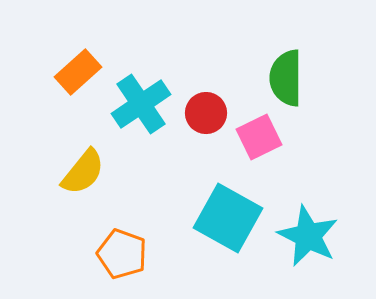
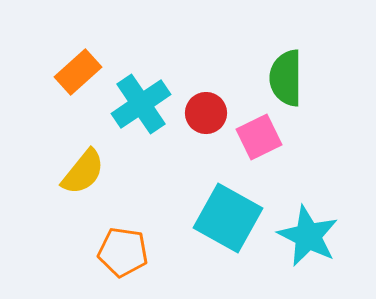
orange pentagon: moved 1 px right, 2 px up; rotated 12 degrees counterclockwise
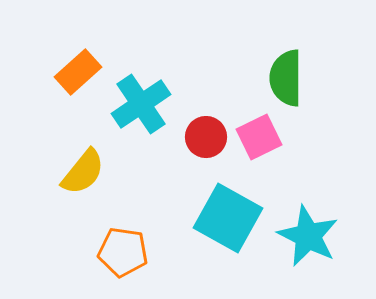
red circle: moved 24 px down
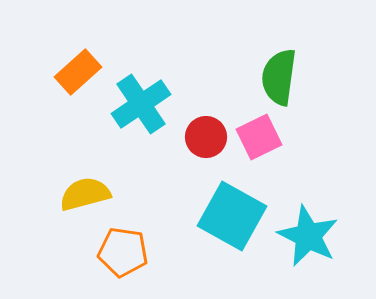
green semicircle: moved 7 px left, 1 px up; rotated 8 degrees clockwise
yellow semicircle: moved 2 px right, 22 px down; rotated 144 degrees counterclockwise
cyan square: moved 4 px right, 2 px up
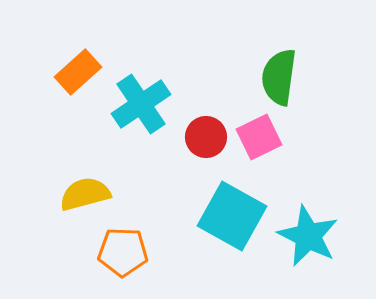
orange pentagon: rotated 6 degrees counterclockwise
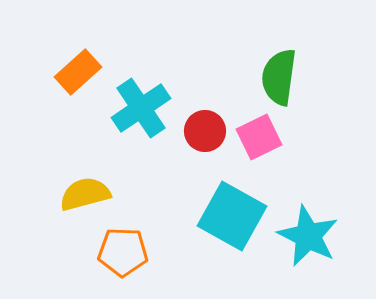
cyan cross: moved 4 px down
red circle: moved 1 px left, 6 px up
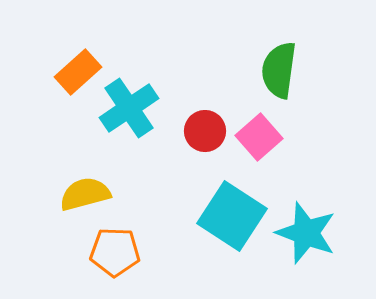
green semicircle: moved 7 px up
cyan cross: moved 12 px left
pink square: rotated 15 degrees counterclockwise
cyan square: rotated 4 degrees clockwise
cyan star: moved 2 px left, 3 px up; rotated 6 degrees counterclockwise
orange pentagon: moved 8 px left
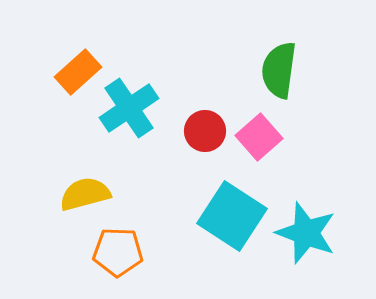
orange pentagon: moved 3 px right
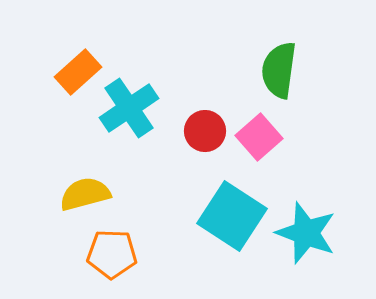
orange pentagon: moved 6 px left, 2 px down
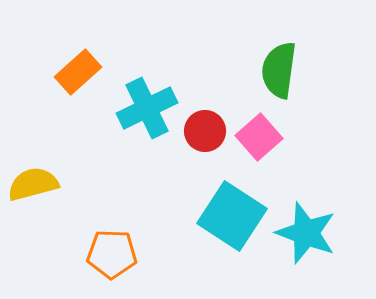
cyan cross: moved 18 px right; rotated 8 degrees clockwise
yellow semicircle: moved 52 px left, 10 px up
